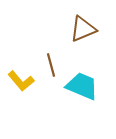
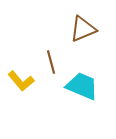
brown line: moved 3 px up
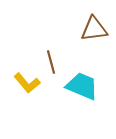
brown triangle: moved 11 px right; rotated 16 degrees clockwise
yellow L-shape: moved 6 px right, 2 px down
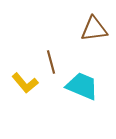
yellow L-shape: moved 2 px left
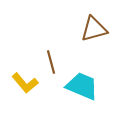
brown triangle: rotated 8 degrees counterclockwise
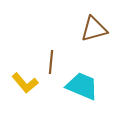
brown line: rotated 20 degrees clockwise
